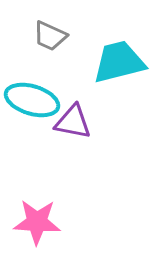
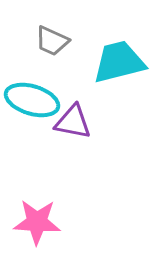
gray trapezoid: moved 2 px right, 5 px down
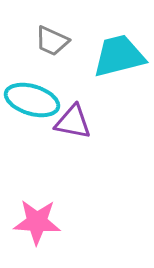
cyan trapezoid: moved 6 px up
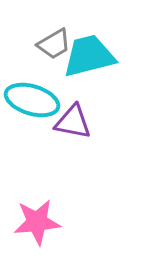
gray trapezoid: moved 2 px right, 3 px down; rotated 54 degrees counterclockwise
cyan trapezoid: moved 30 px left
pink star: rotated 9 degrees counterclockwise
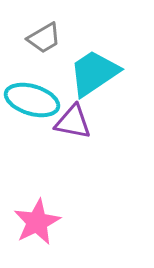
gray trapezoid: moved 10 px left, 6 px up
cyan trapezoid: moved 5 px right, 17 px down; rotated 20 degrees counterclockwise
pink star: rotated 21 degrees counterclockwise
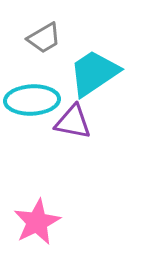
cyan ellipse: rotated 20 degrees counterclockwise
